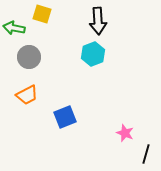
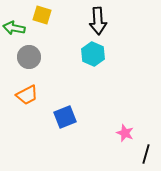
yellow square: moved 1 px down
cyan hexagon: rotated 15 degrees counterclockwise
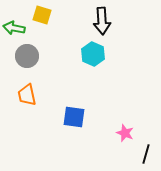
black arrow: moved 4 px right
gray circle: moved 2 px left, 1 px up
orange trapezoid: rotated 105 degrees clockwise
blue square: moved 9 px right; rotated 30 degrees clockwise
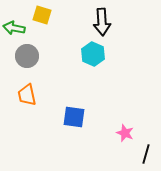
black arrow: moved 1 px down
